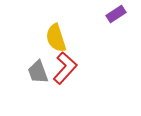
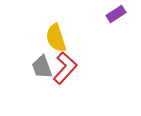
gray trapezoid: moved 4 px right, 5 px up
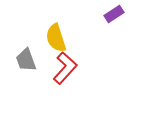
purple rectangle: moved 2 px left
gray trapezoid: moved 16 px left, 7 px up
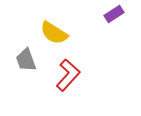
yellow semicircle: moved 2 px left, 5 px up; rotated 40 degrees counterclockwise
red L-shape: moved 3 px right, 7 px down
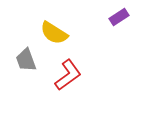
purple rectangle: moved 5 px right, 3 px down
red L-shape: rotated 12 degrees clockwise
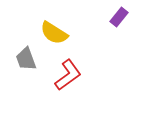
purple rectangle: rotated 18 degrees counterclockwise
gray trapezoid: moved 1 px up
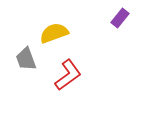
purple rectangle: moved 1 px right, 1 px down
yellow semicircle: rotated 128 degrees clockwise
